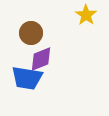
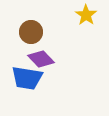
brown circle: moved 1 px up
purple diamond: rotated 68 degrees clockwise
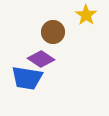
brown circle: moved 22 px right
purple diamond: rotated 12 degrees counterclockwise
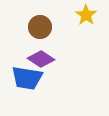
brown circle: moved 13 px left, 5 px up
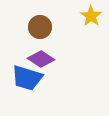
yellow star: moved 5 px right, 1 px down
blue trapezoid: rotated 8 degrees clockwise
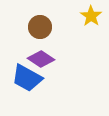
blue trapezoid: rotated 12 degrees clockwise
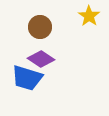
yellow star: moved 2 px left
blue trapezoid: rotated 12 degrees counterclockwise
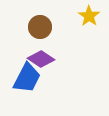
blue trapezoid: rotated 80 degrees counterclockwise
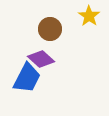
brown circle: moved 10 px right, 2 px down
purple diamond: rotated 8 degrees clockwise
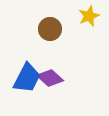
yellow star: rotated 15 degrees clockwise
purple diamond: moved 9 px right, 19 px down
